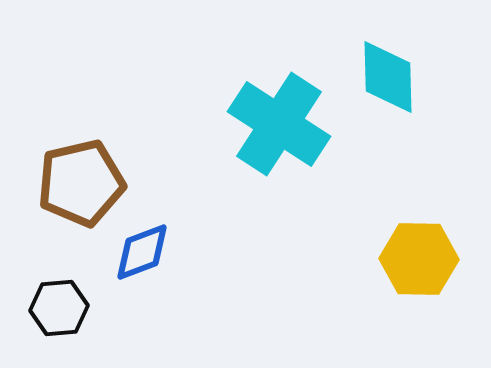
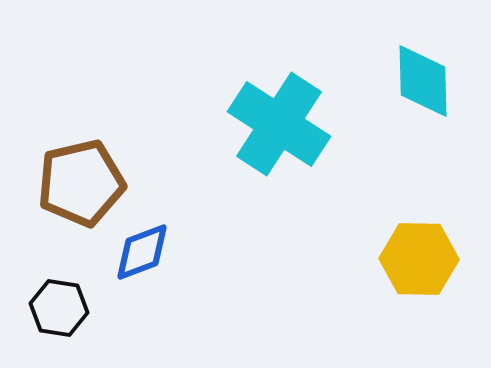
cyan diamond: moved 35 px right, 4 px down
black hexagon: rotated 14 degrees clockwise
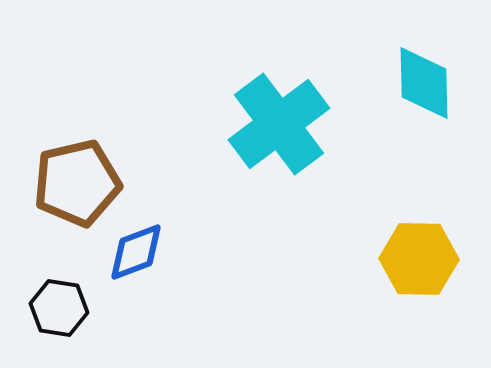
cyan diamond: moved 1 px right, 2 px down
cyan cross: rotated 20 degrees clockwise
brown pentagon: moved 4 px left
blue diamond: moved 6 px left
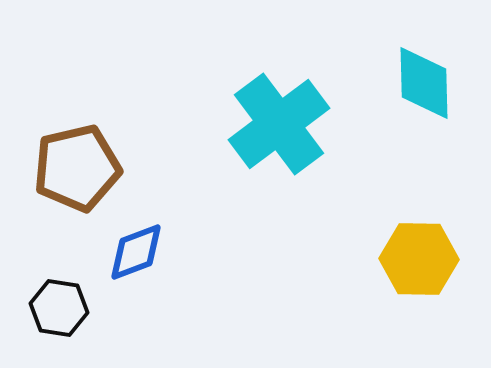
brown pentagon: moved 15 px up
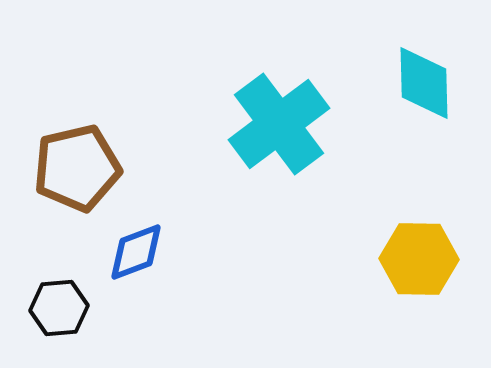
black hexagon: rotated 14 degrees counterclockwise
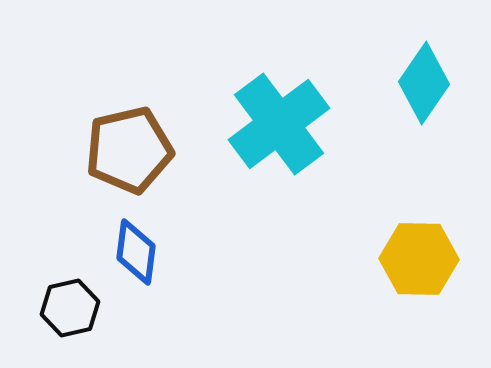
cyan diamond: rotated 36 degrees clockwise
brown pentagon: moved 52 px right, 18 px up
blue diamond: rotated 62 degrees counterclockwise
black hexagon: moved 11 px right; rotated 8 degrees counterclockwise
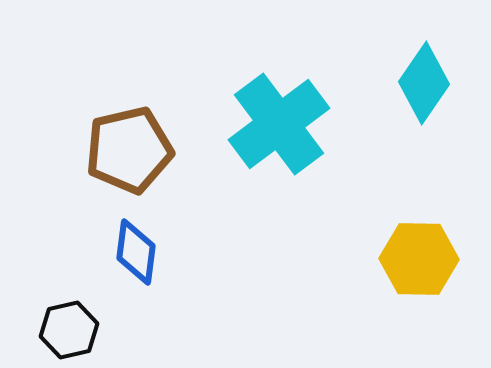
black hexagon: moved 1 px left, 22 px down
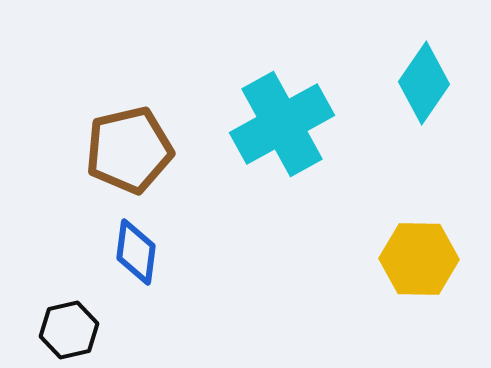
cyan cross: moved 3 px right; rotated 8 degrees clockwise
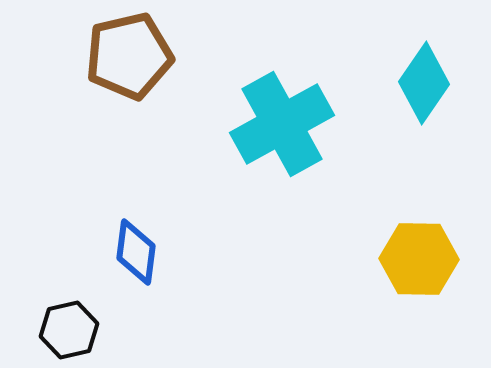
brown pentagon: moved 94 px up
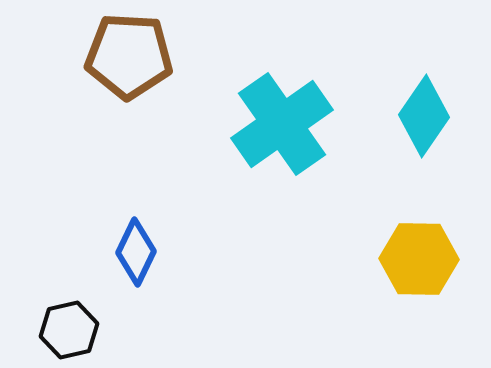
brown pentagon: rotated 16 degrees clockwise
cyan diamond: moved 33 px down
cyan cross: rotated 6 degrees counterclockwise
blue diamond: rotated 18 degrees clockwise
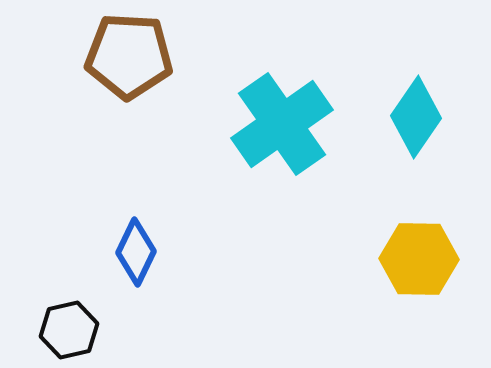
cyan diamond: moved 8 px left, 1 px down
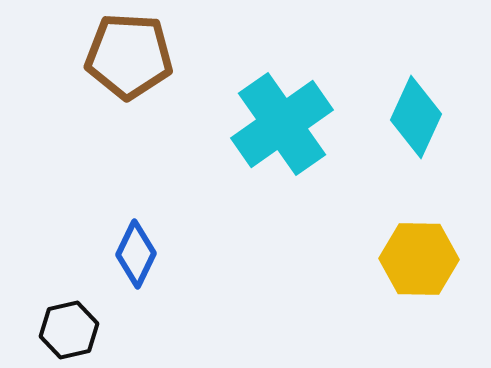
cyan diamond: rotated 10 degrees counterclockwise
blue diamond: moved 2 px down
